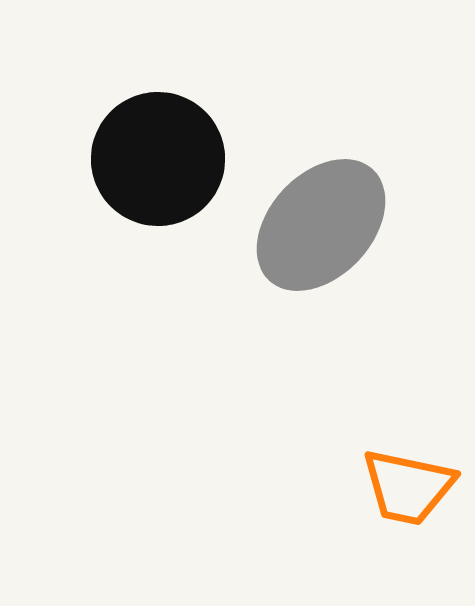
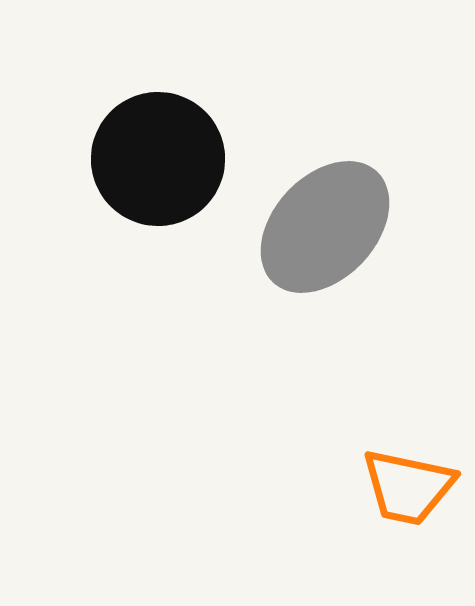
gray ellipse: moved 4 px right, 2 px down
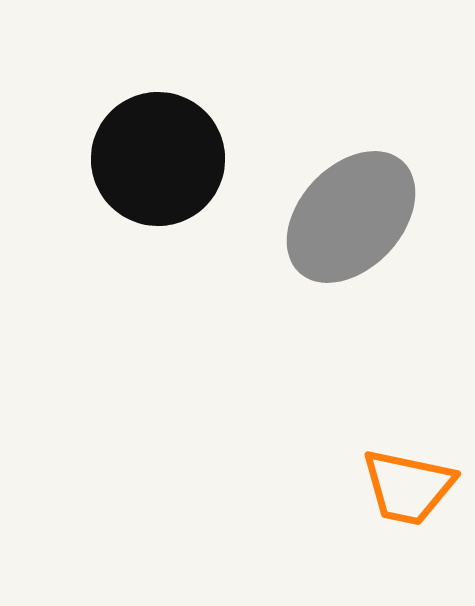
gray ellipse: moved 26 px right, 10 px up
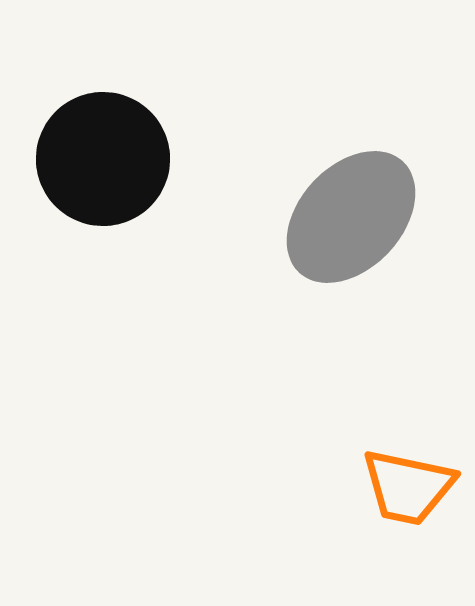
black circle: moved 55 px left
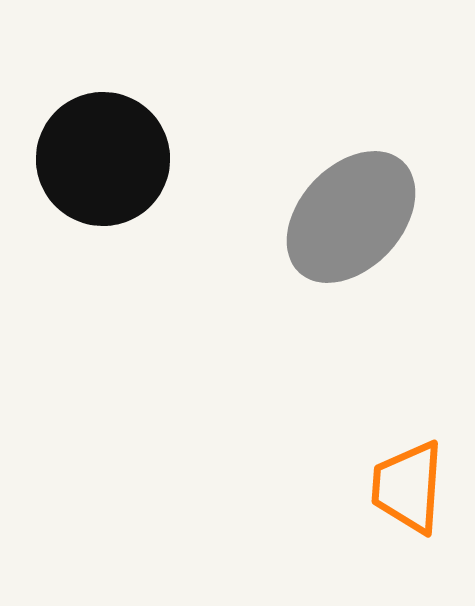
orange trapezoid: rotated 82 degrees clockwise
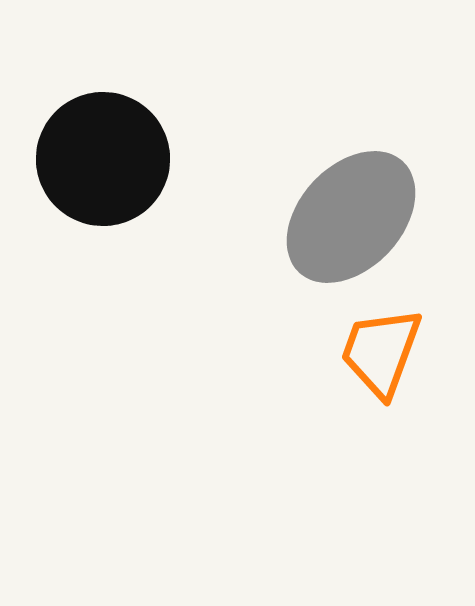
orange trapezoid: moved 27 px left, 135 px up; rotated 16 degrees clockwise
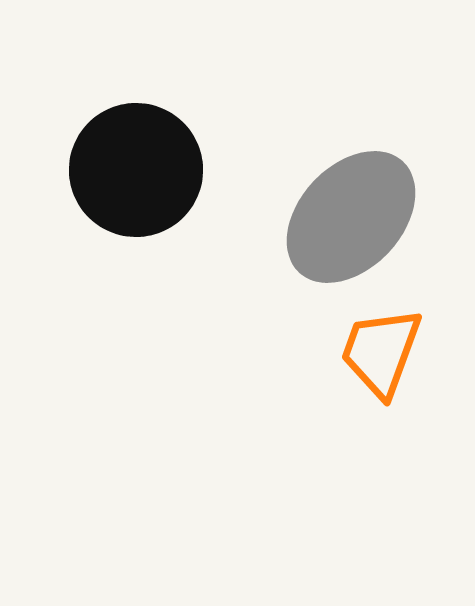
black circle: moved 33 px right, 11 px down
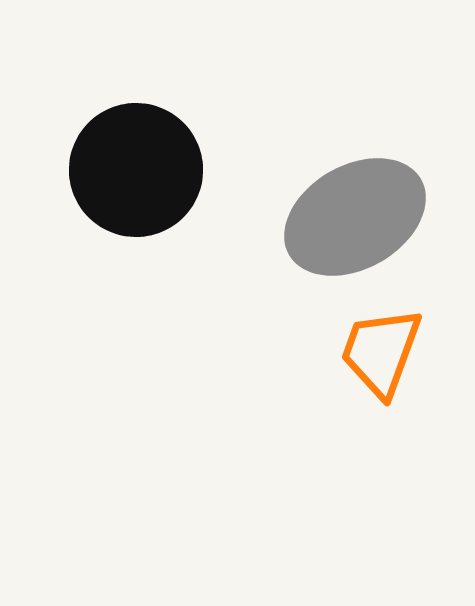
gray ellipse: moved 4 px right; rotated 17 degrees clockwise
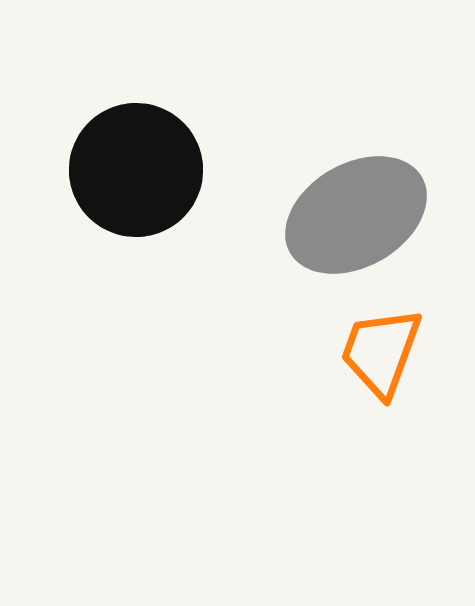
gray ellipse: moved 1 px right, 2 px up
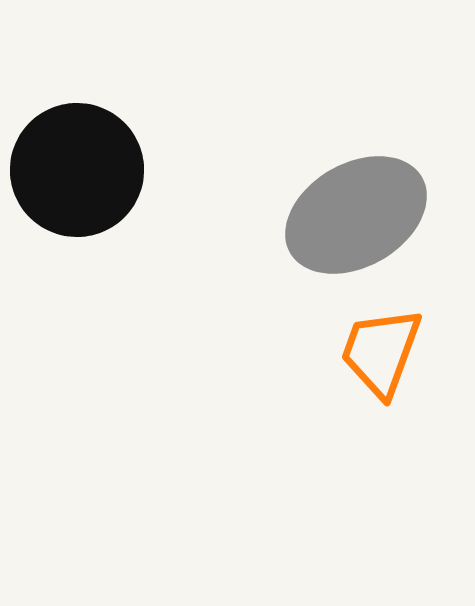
black circle: moved 59 px left
